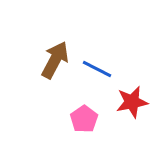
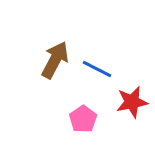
pink pentagon: moved 1 px left
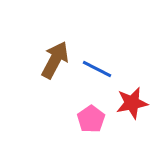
red star: moved 1 px down
pink pentagon: moved 8 px right
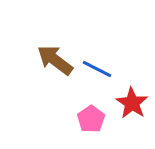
brown arrow: rotated 81 degrees counterclockwise
red star: rotated 28 degrees counterclockwise
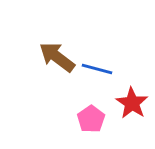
brown arrow: moved 2 px right, 3 px up
blue line: rotated 12 degrees counterclockwise
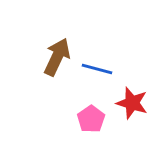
brown arrow: rotated 78 degrees clockwise
red star: rotated 16 degrees counterclockwise
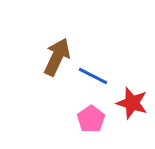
blue line: moved 4 px left, 7 px down; rotated 12 degrees clockwise
